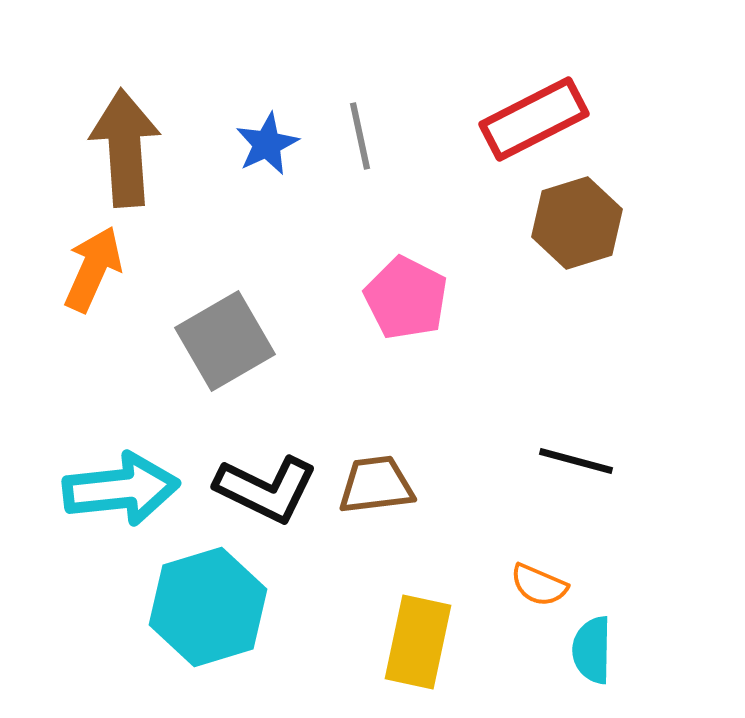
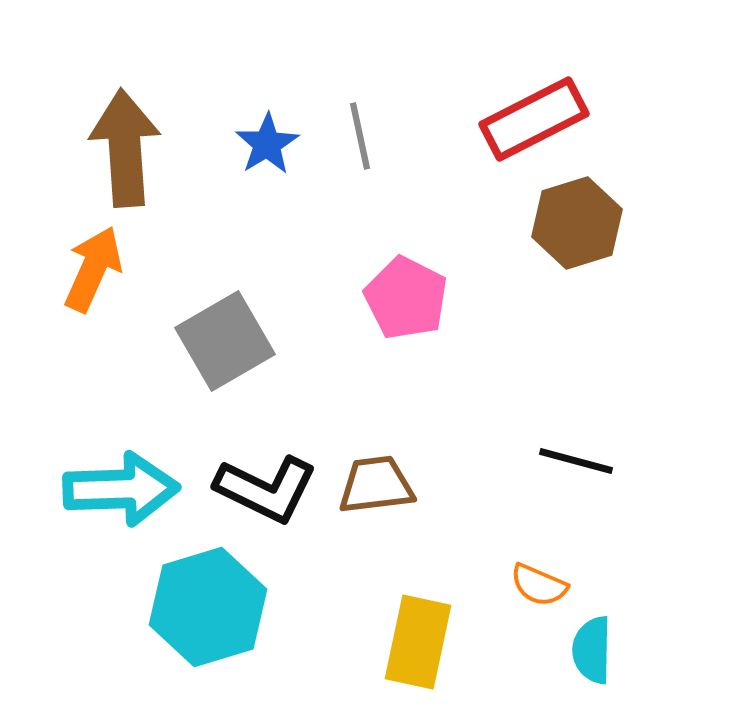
blue star: rotated 6 degrees counterclockwise
cyan arrow: rotated 4 degrees clockwise
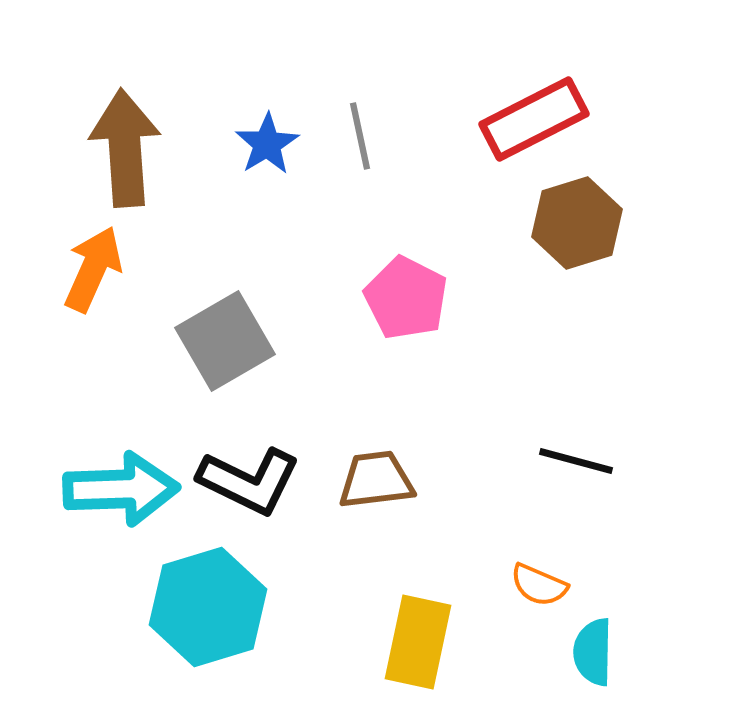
brown trapezoid: moved 5 px up
black L-shape: moved 17 px left, 8 px up
cyan semicircle: moved 1 px right, 2 px down
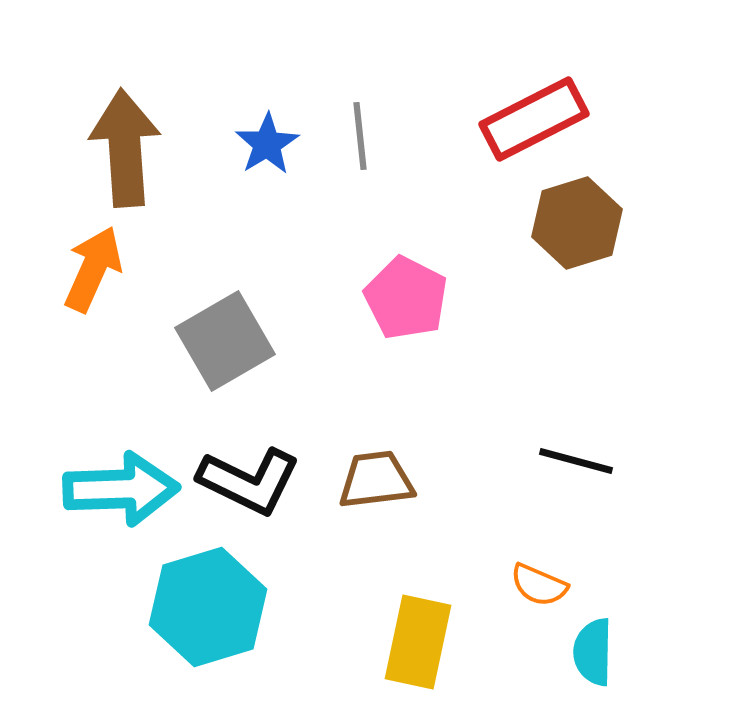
gray line: rotated 6 degrees clockwise
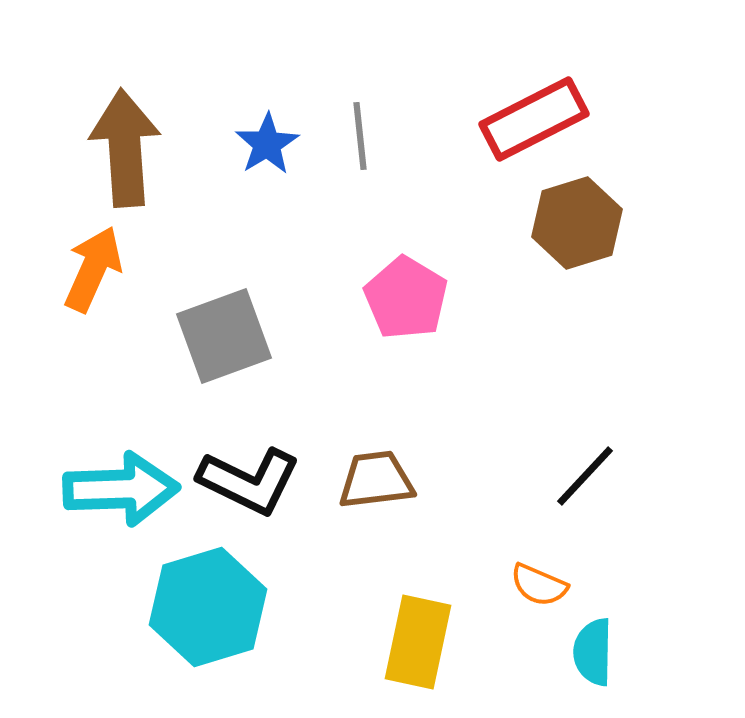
pink pentagon: rotated 4 degrees clockwise
gray square: moved 1 px left, 5 px up; rotated 10 degrees clockwise
black line: moved 9 px right, 15 px down; rotated 62 degrees counterclockwise
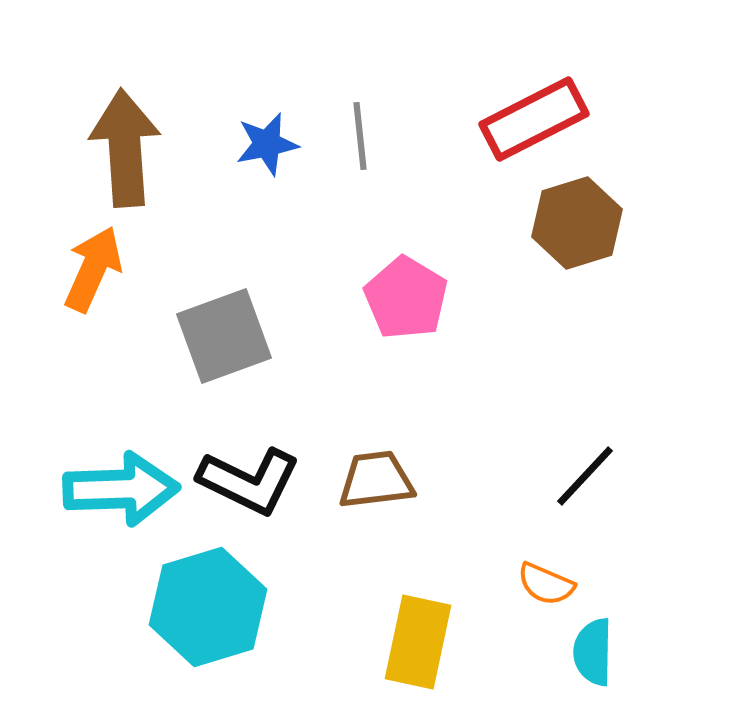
blue star: rotated 20 degrees clockwise
orange semicircle: moved 7 px right, 1 px up
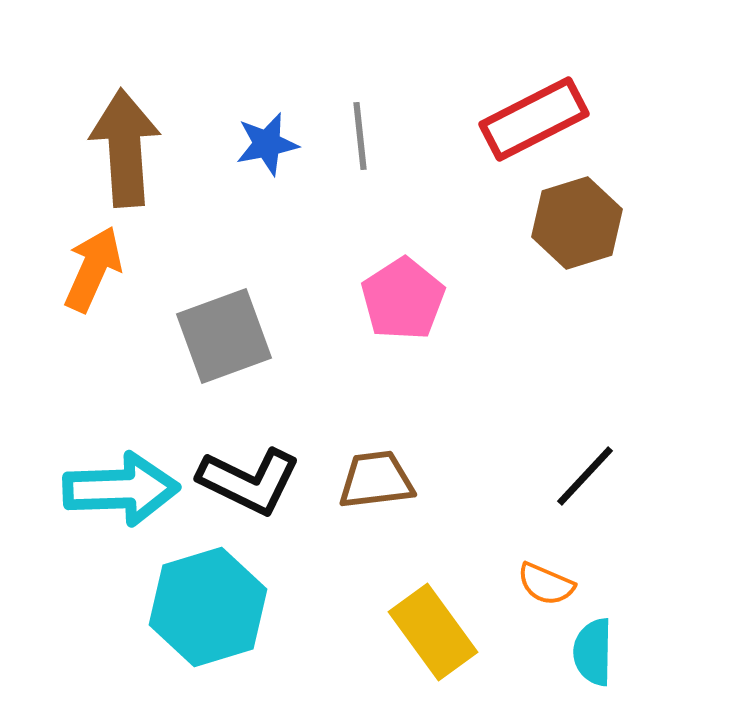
pink pentagon: moved 3 px left, 1 px down; rotated 8 degrees clockwise
yellow rectangle: moved 15 px right, 10 px up; rotated 48 degrees counterclockwise
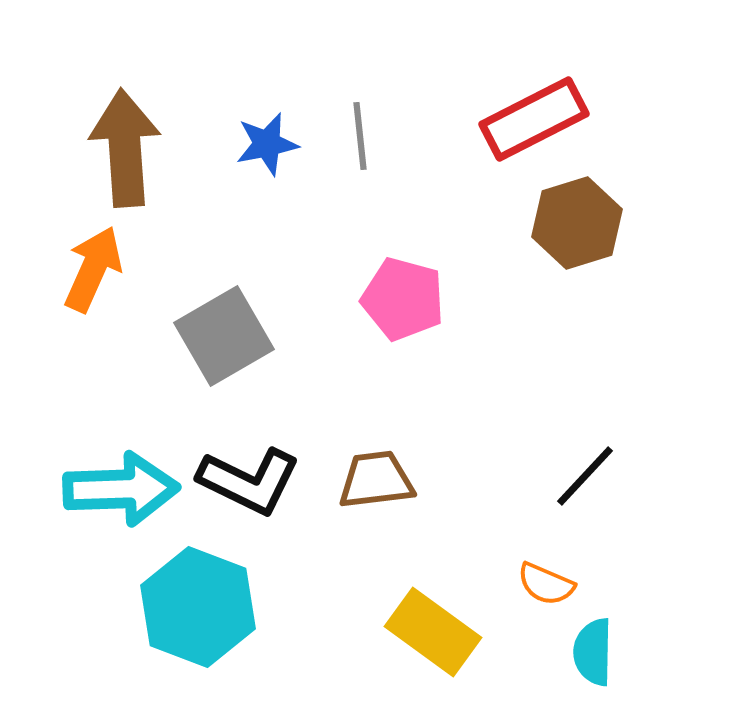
pink pentagon: rotated 24 degrees counterclockwise
gray square: rotated 10 degrees counterclockwise
cyan hexagon: moved 10 px left; rotated 22 degrees counterclockwise
yellow rectangle: rotated 18 degrees counterclockwise
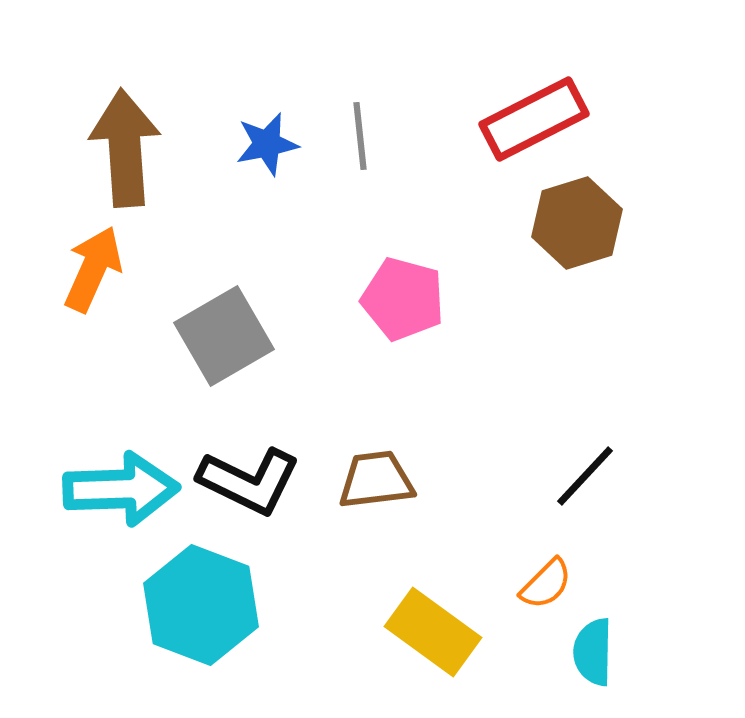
orange semicircle: rotated 68 degrees counterclockwise
cyan hexagon: moved 3 px right, 2 px up
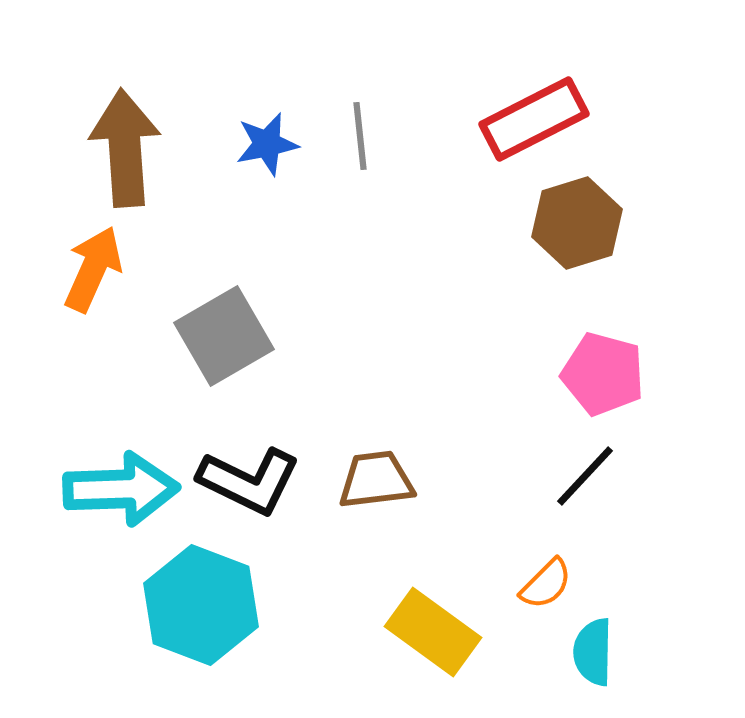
pink pentagon: moved 200 px right, 75 px down
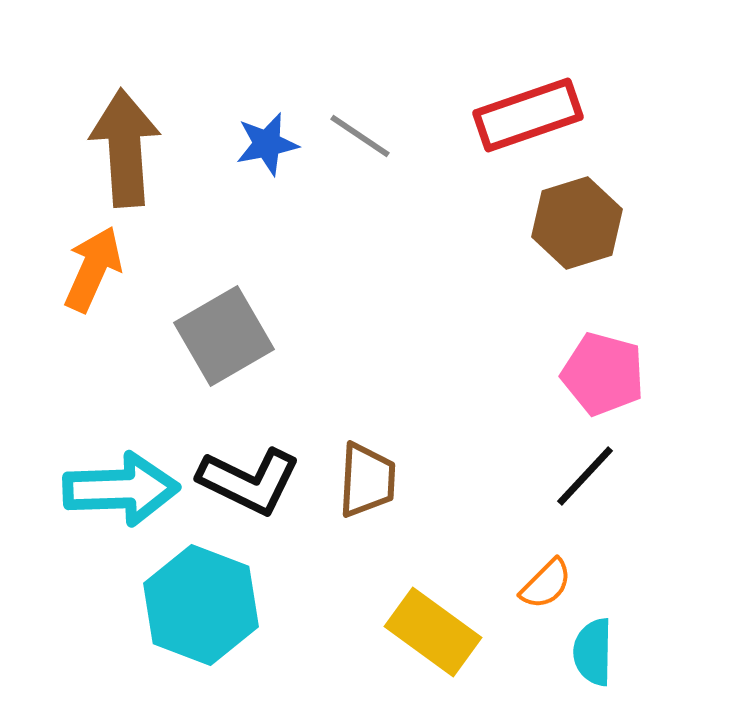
red rectangle: moved 6 px left, 4 px up; rotated 8 degrees clockwise
gray line: rotated 50 degrees counterclockwise
brown trapezoid: moved 9 px left; rotated 100 degrees clockwise
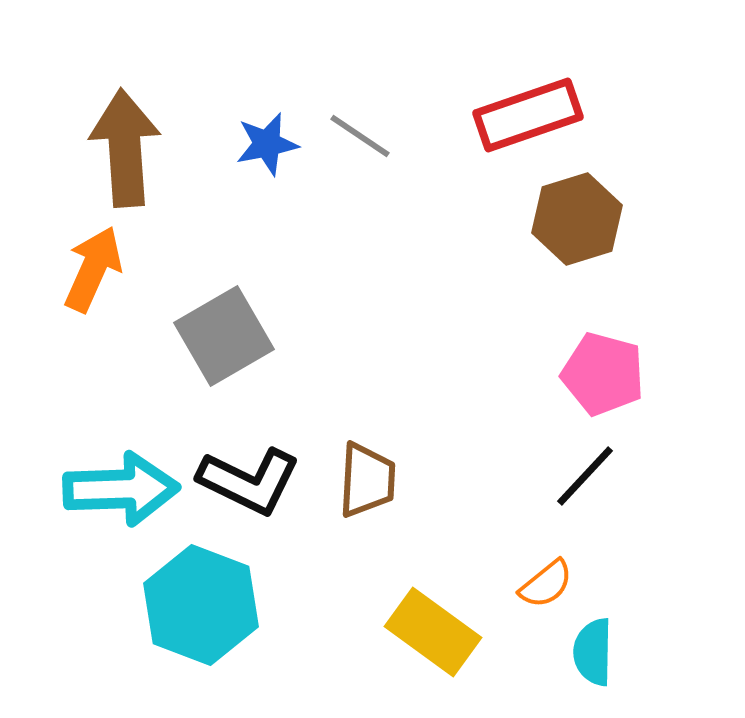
brown hexagon: moved 4 px up
orange semicircle: rotated 6 degrees clockwise
